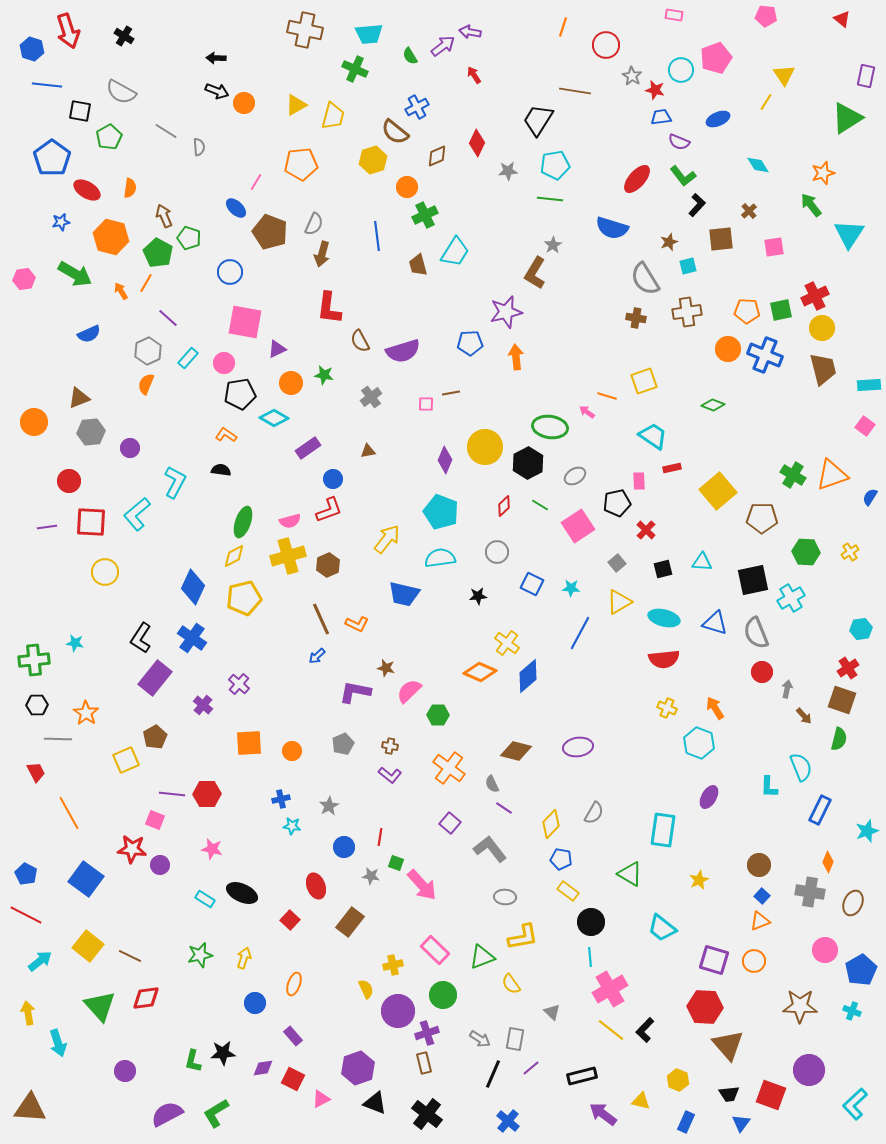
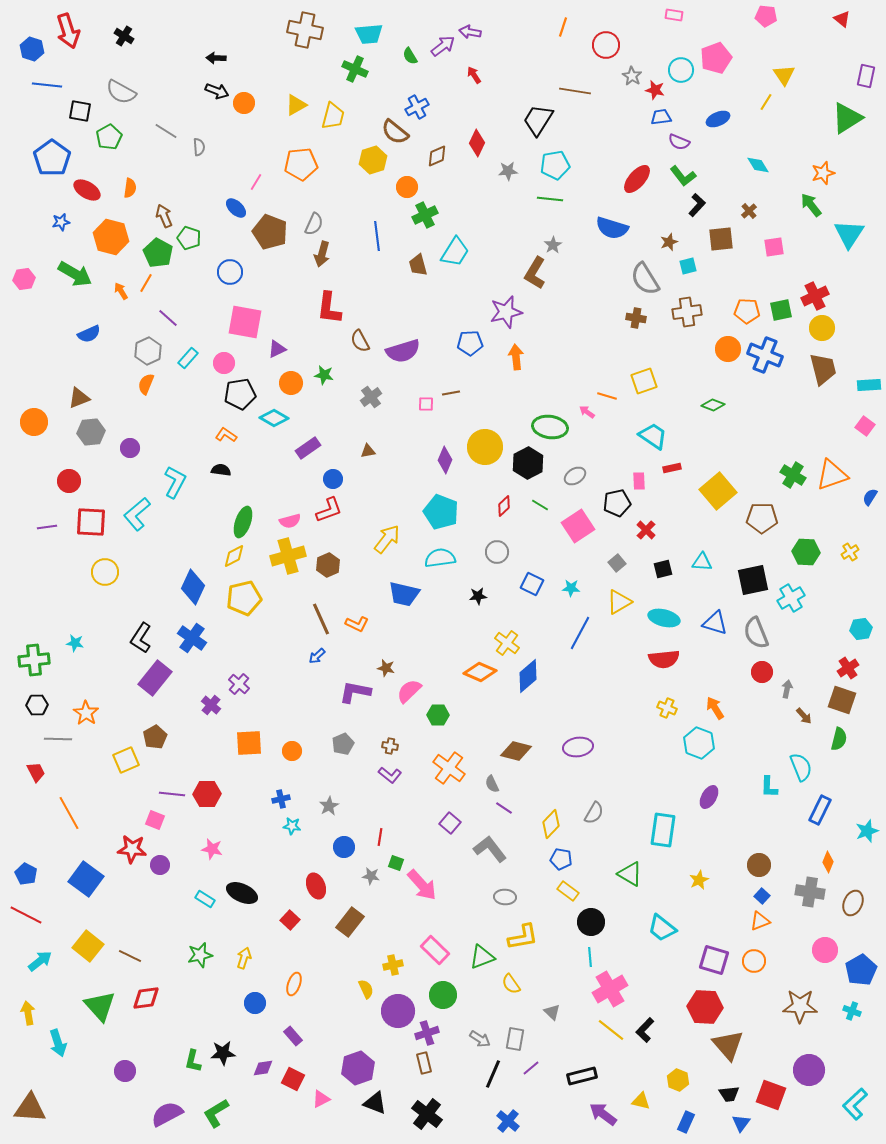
purple cross at (203, 705): moved 8 px right
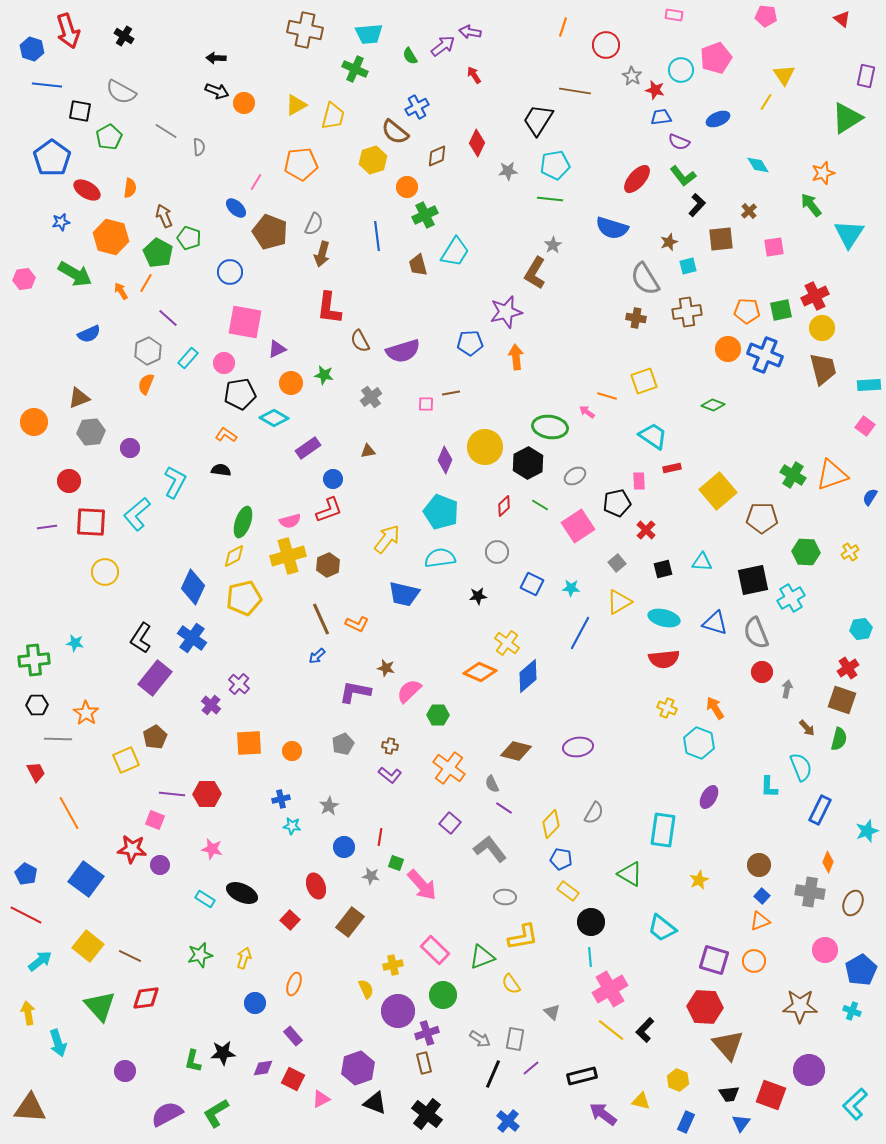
brown arrow at (804, 716): moved 3 px right, 12 px down
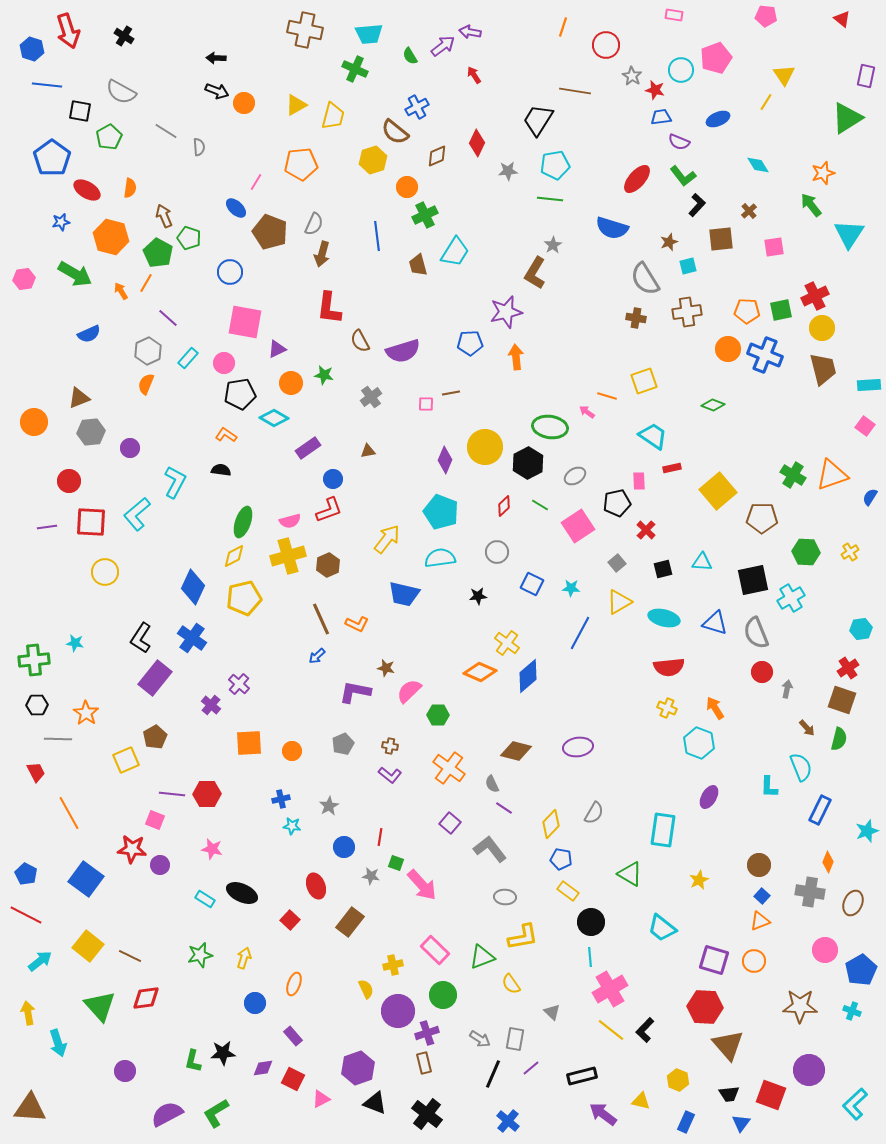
red semicircle at (664, 659): moved 5 px right, 8 px down
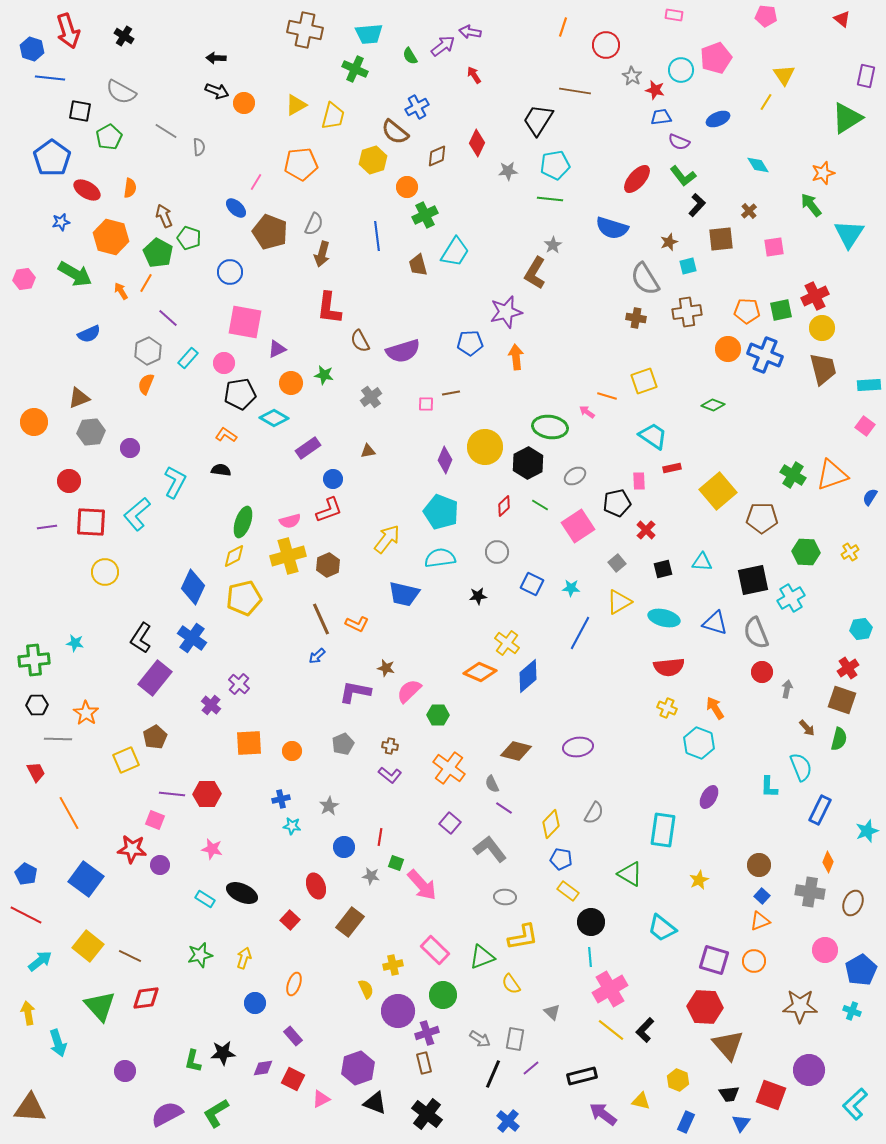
blue line at (47, 85): moved 3 px right, 7 px up
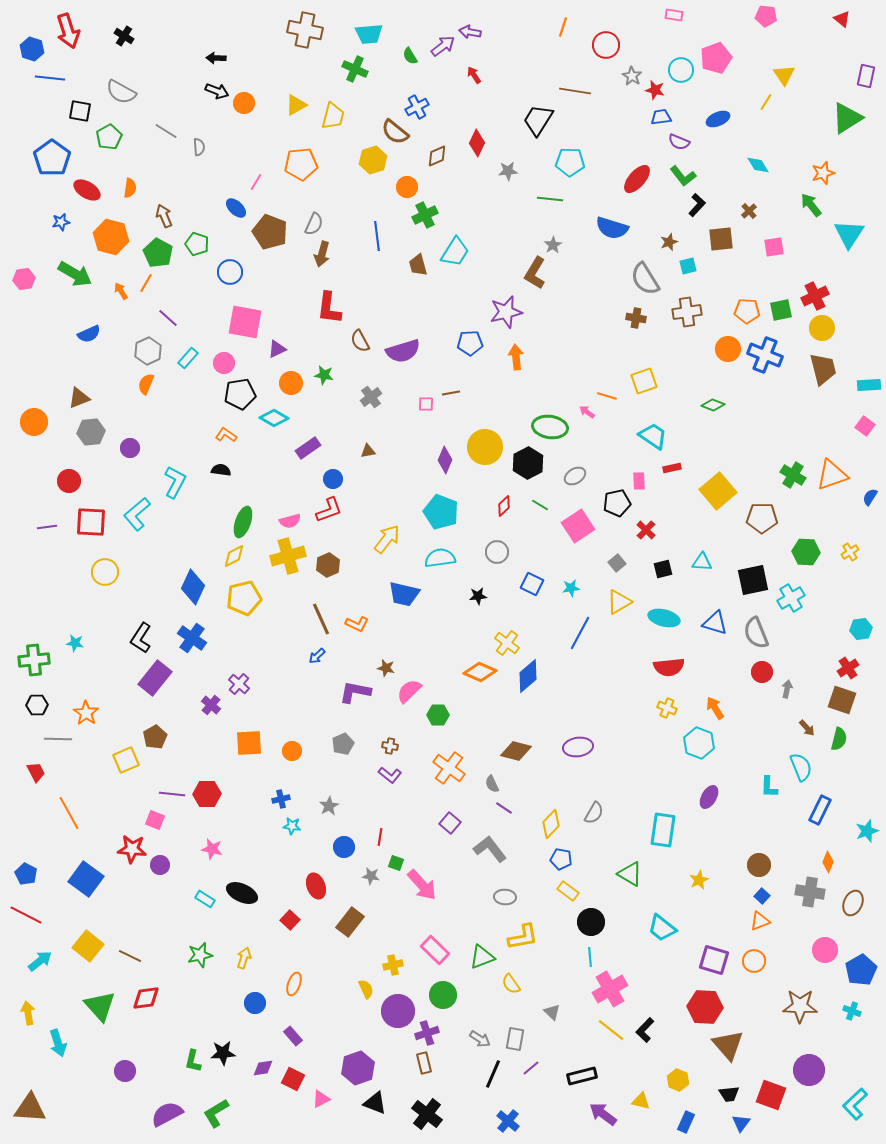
cyan pentagon at (555, 165): moved 15 px right, 3 px up; rotated 12 degrees clockwise
green pentagon at (189, 238): moved 8 px right, 6 px down
cyan star at (571, 588): rotated 12 degrees counterclockwise
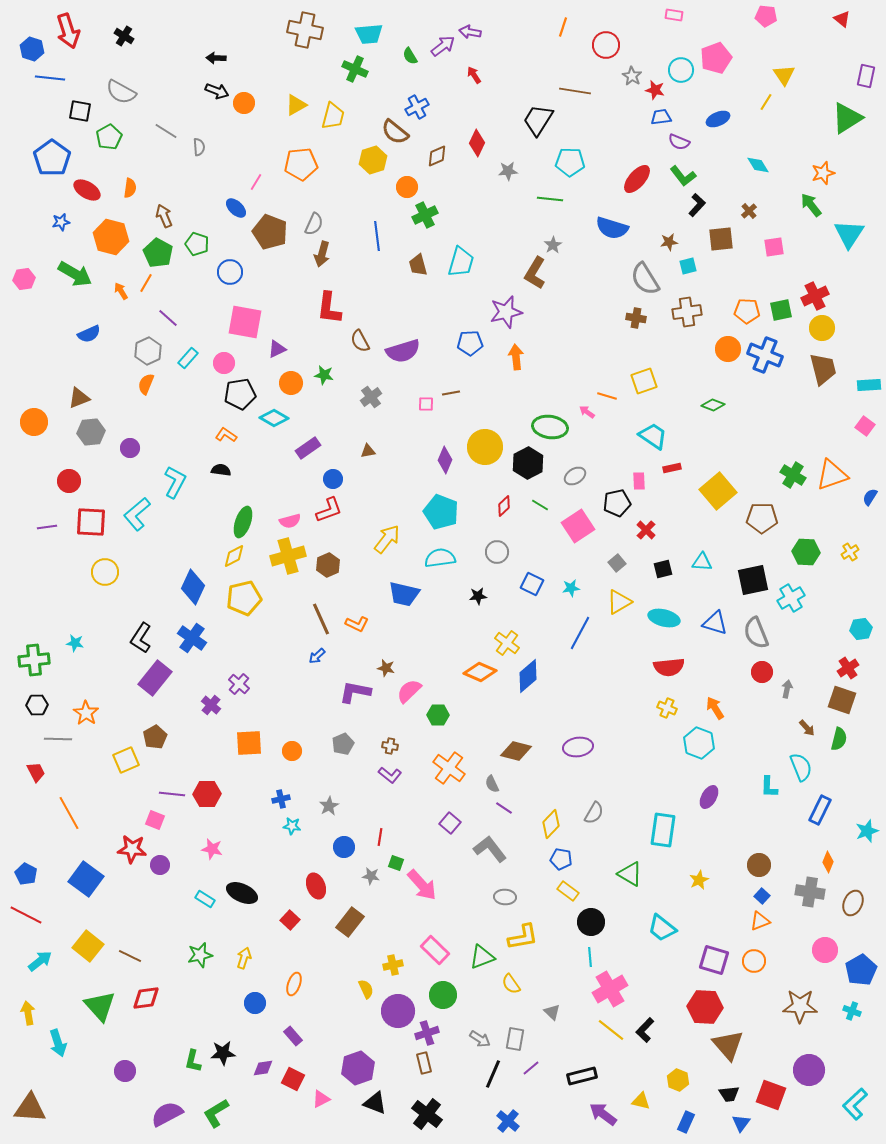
brown star at (669, 242): rotated 12 degrees clockwise
cyan trapezoid at (455, 252): moved 6 px right, 10 px down; rotated 16 degrees counterclockwise
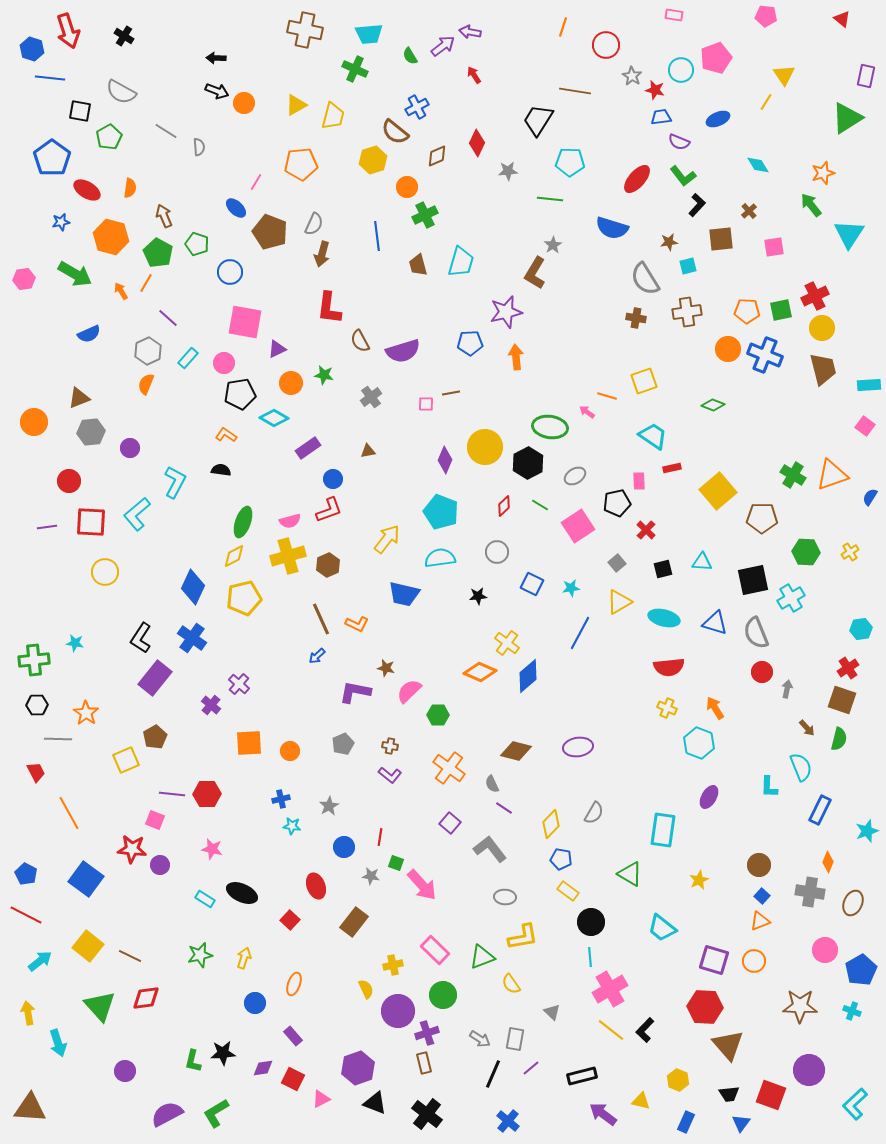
orange circle at (292, 751): moved 2 px left
brown rectangle at (350, 922): moved 4 px right
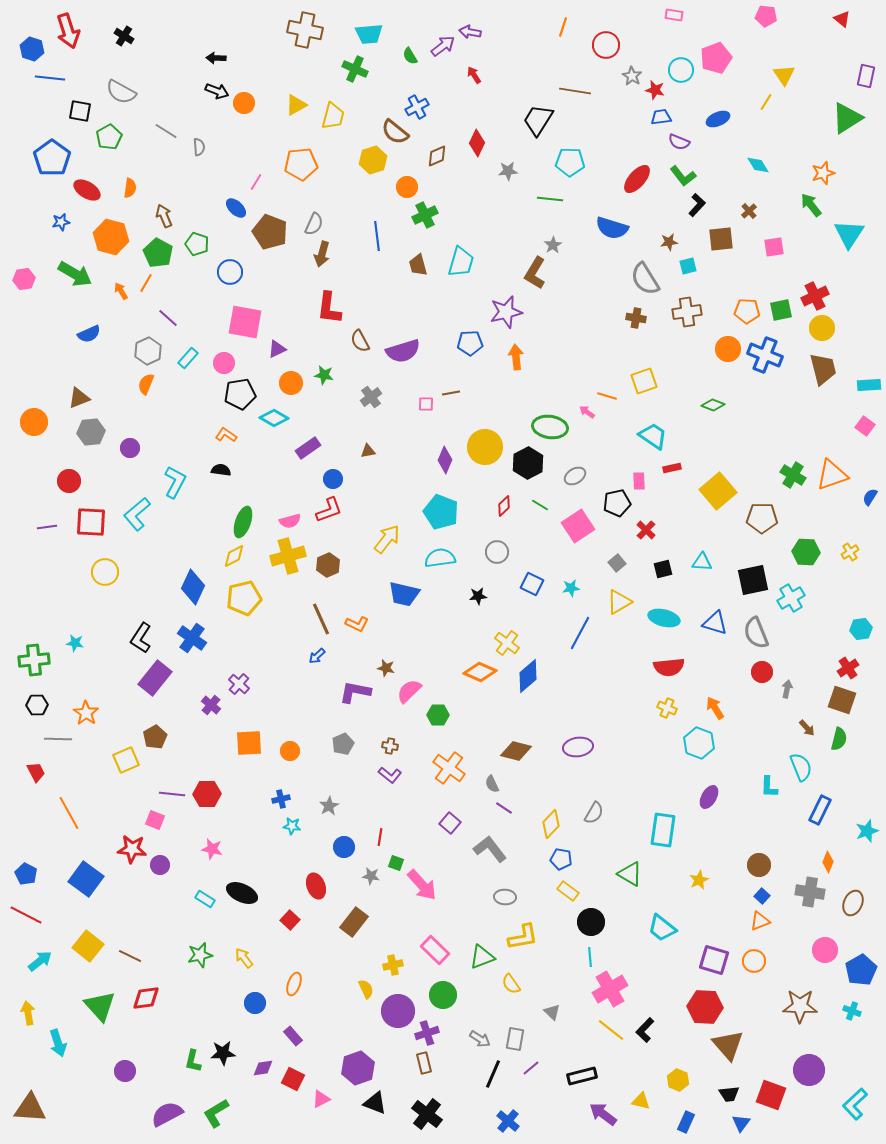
yellow arrow at (244, 958): rotated 55 degrees counterclockwise
